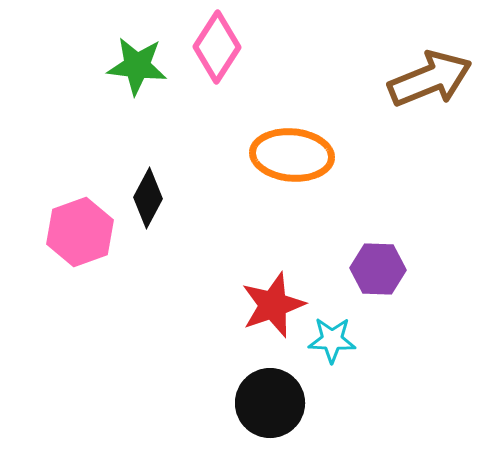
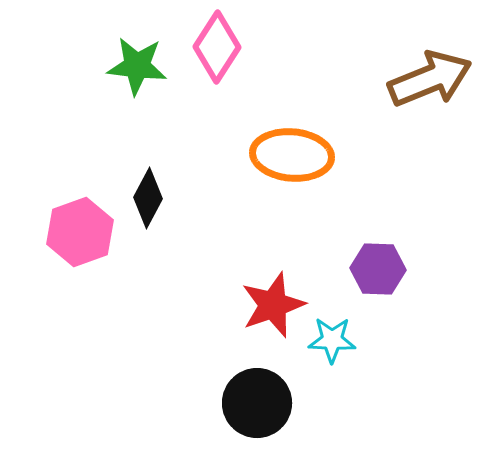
black circle: moved 13 px left
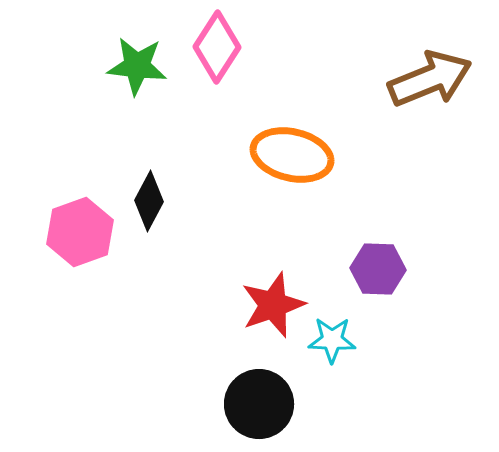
orange ellipse: rotated 8 degrees clockwise
black diamond: moved 1 px right, 3 px down
black circle: moved 2 px right, 1 px down
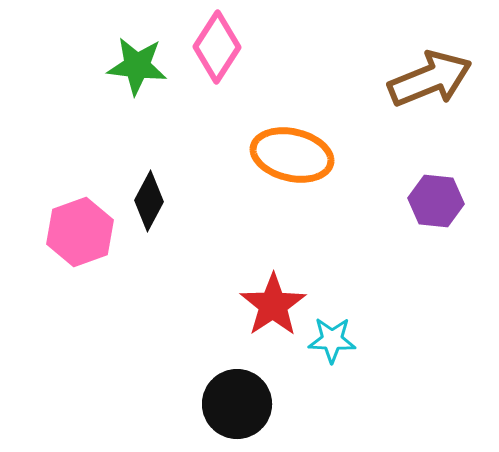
purple hexagon: moved 58 px right, 68 px up; rotated 4 degrees clockwise
red star: rotated 14 degrees counterclockwise
black circle: moved 22 px left
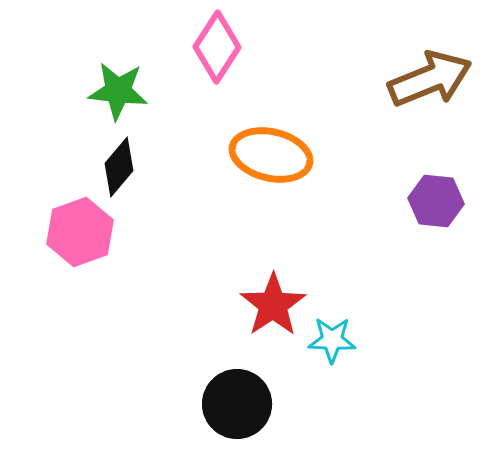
green star: moved 19 px left, 25 px down
orange ellipse: moved 21 px left
black diamond: moved 30 px left, 34 px up; rotated 12 degrees clockwise
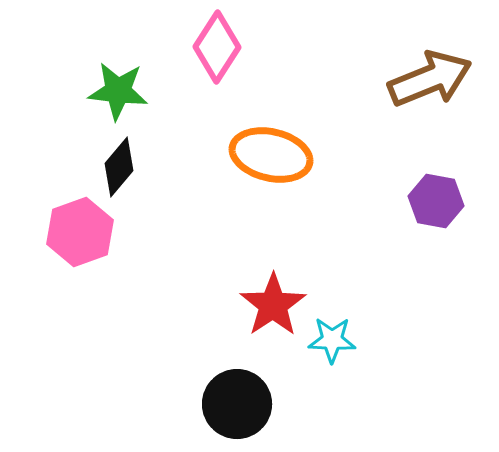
purple hexagon: rotated 4 degrees clockwise
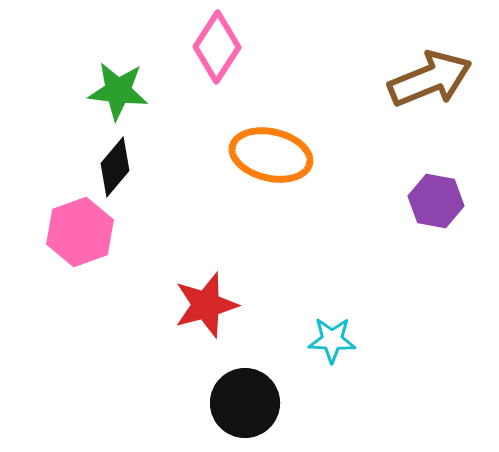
black diamond: moved 4 px left
red star: moved 67 px left; rotated 18 degrees clockwise
black circle: moved 8 px right, 1 px up
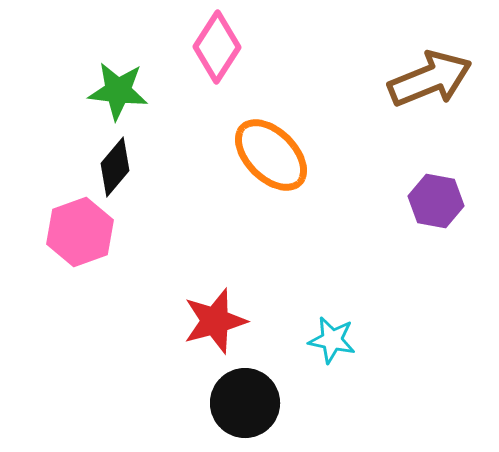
orange ellipse: rotated 32 degrees clockwise
red star: moved 9 px right, 16 px down
cyan star: rotated 9 degrees clockwise
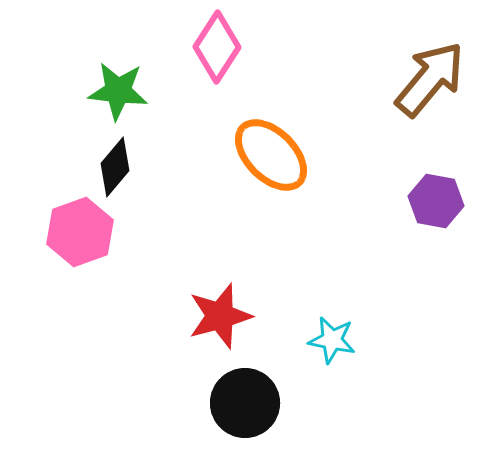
brown arrow: rotated 28 degrees counterclockwise
red star: moved 5 px right, 5 px up
